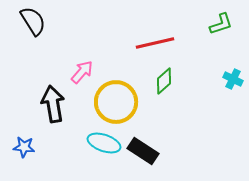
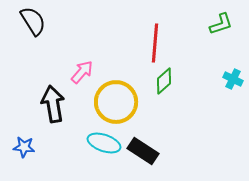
red line: rotated 72 degrees counterclockwise
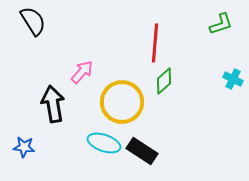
yellow circle: moved 6 px right
black rectangle: moved 1 px left
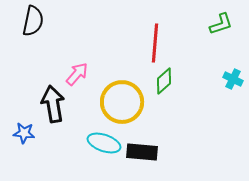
black semicircle: rotated 44 degrees clockwise
pink arrow: moved 5 px left, 2 px down
blue star: moved 14 px up
black rectangle: moved 1 px down; rotated 28 degrees counterclockwise
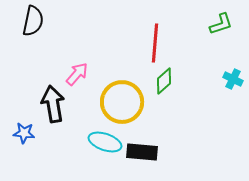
cyan ellipse: moved 1 px right, 1 px up
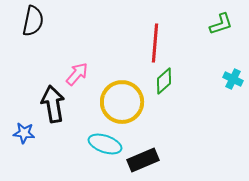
cyan ellipse: moved 2 px down
black rectangle: moved 1 px right, 8 px down; rotated 28 degrees counterclockwise
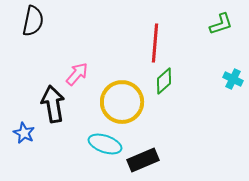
blue star: rotated 20 degrees clockwise
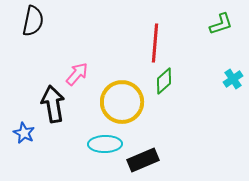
cyan cross: rotated 30 degrees clockwise
cyan ellipse: rotated 20 degrees counterclockwise
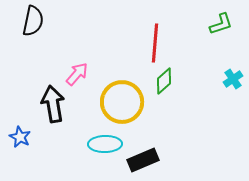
blue star: moved 4 px left, 4 px down
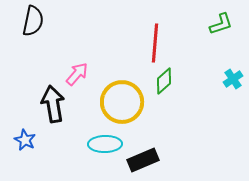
blue star: moved 5 px right, 3 px down
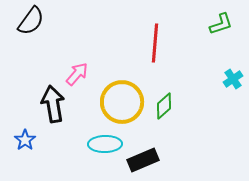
black semicircle: moved 2 px left; rotated 24 degrees clockwise
green diamond: moved 25 px down
blue star: rotated 10 degrees clockwise
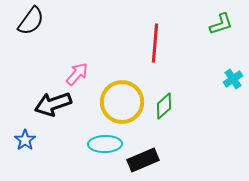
black arrow: rotated 99 degrees counterclockwise
